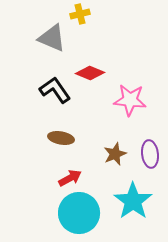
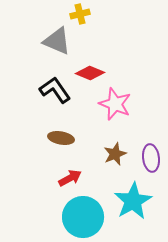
gray triangle: moved 5 px right, 3 px down
pink star: moved 15 px left, 4 px down; rotated 16 degrees clockwise
purple ellipse: moved 1 px right, 4 px down
cyan star: rotated 6 degrees clockwise
cyan circle: moved 4 px right, 4 px down
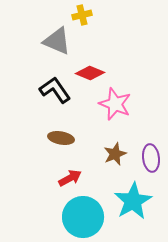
yellow cross: moved 2 px right, 1 px down
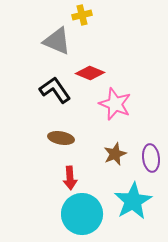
red arrow: rotated 115 degrees clockwise
cyan circle: moved 1 px left, 3 px up
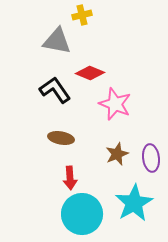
gray triangle: rotated 12 degrees counterclockwise
brown star: moved 2 px right
cyan star: moved 1 px right, 2 px down
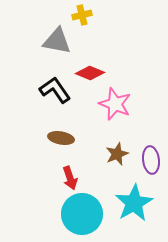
purple ellipse: moved 2 px down
red arrow: rotated 15 degrees counterclockwise
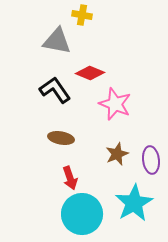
yellow cross: rotated 24 degrees clockwise
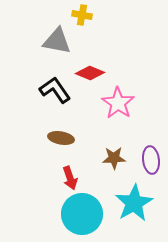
pink star: moved 3 px right, 1 px up; rotated 12 degrees clockwise
brown star: moved 3 px left, 4 px down; rotated 20 degrees clockwise
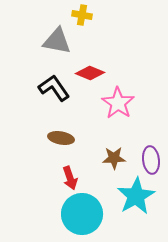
black L-shape: moved 1 px left, 2 px up
cyan star: moved 2 px right, 7 px up
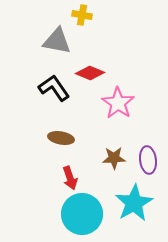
purple ellipse: moved 3 px left
cyan star: moved 2 px left, 7 px down
